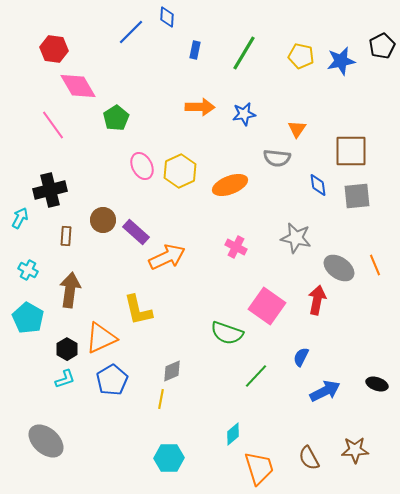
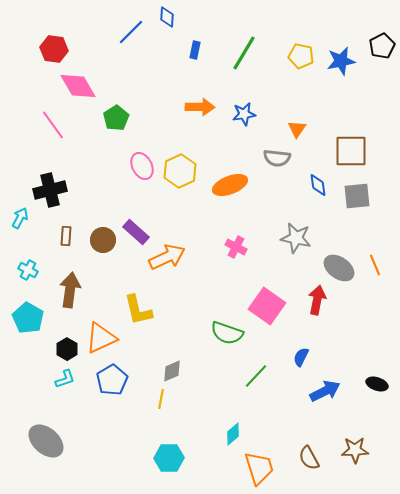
brown circle at (103, 220): moved 20 px down
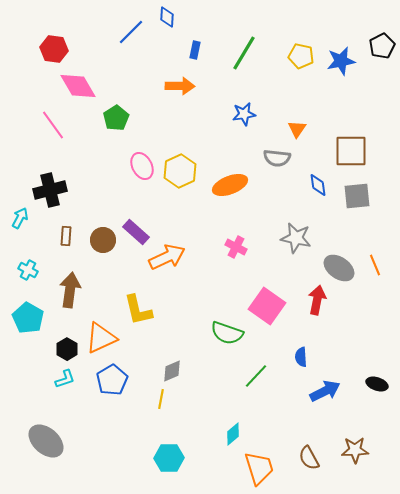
orange arrow at (200, 107): moved 20 px left, 21 px up
blue semicircle at (301, 357): rotated 30 degrees counterclockwise
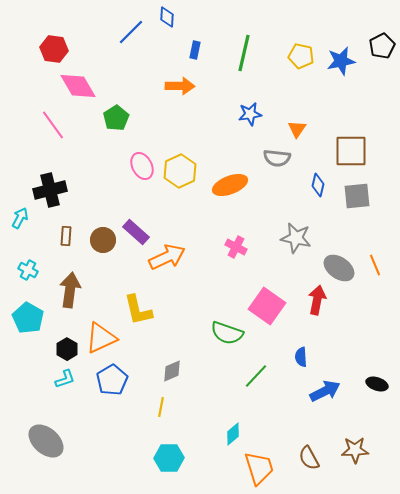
green line at (244, 53): rotated 18 degrees counterclockwise
blue star at (244, 114): moved 6 px right
blue diamond at (318, 185): rotated 20 degrees clockwise
yellow line at (161, 399): moved 8 px down
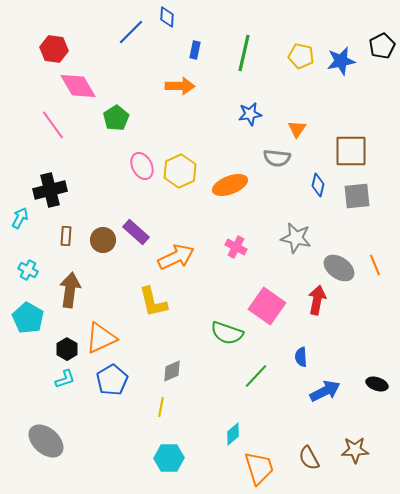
orange arrow at (167, 257): moved 9 px right
yellow L-shape at (138, 310): moved 15 px right, 8 px up
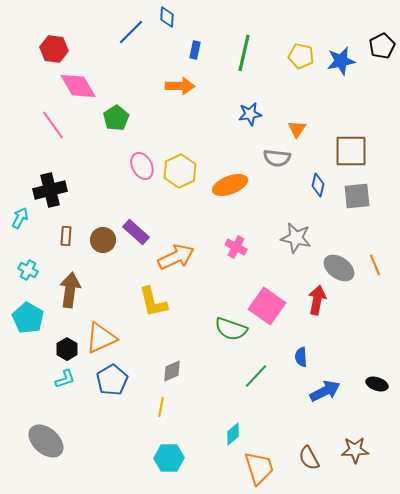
green semicircle at (227, 333): moved 4 px right, 4 px up
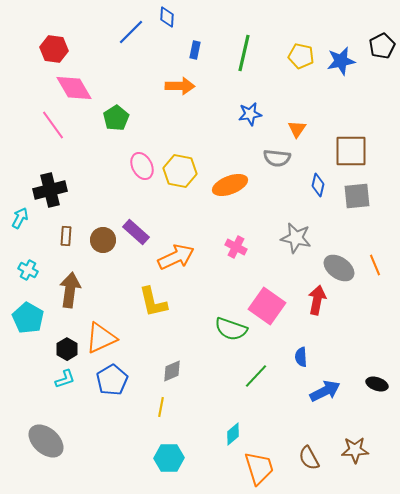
pink diamond at (78, 86): moved 4 px left, 2 px down
yellow hexagon at (180, 171): rotated 24 degrees counterclockwise
